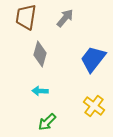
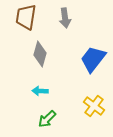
gray arrow: rotated 132 degrees clockwise
green arrow: moved 3 px up
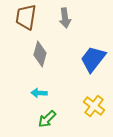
cyan arrow: moved 1 px left, 2 px down
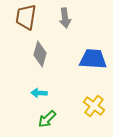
blue trapezoid: rotated 56 degrees clockwise
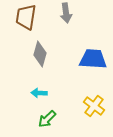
gray arrow: moved 1 px right, 5 px up
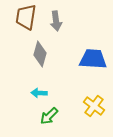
gray arrow: moved 10 px left, 8 px down
green arrow: moved 2 px right, 3 px up
